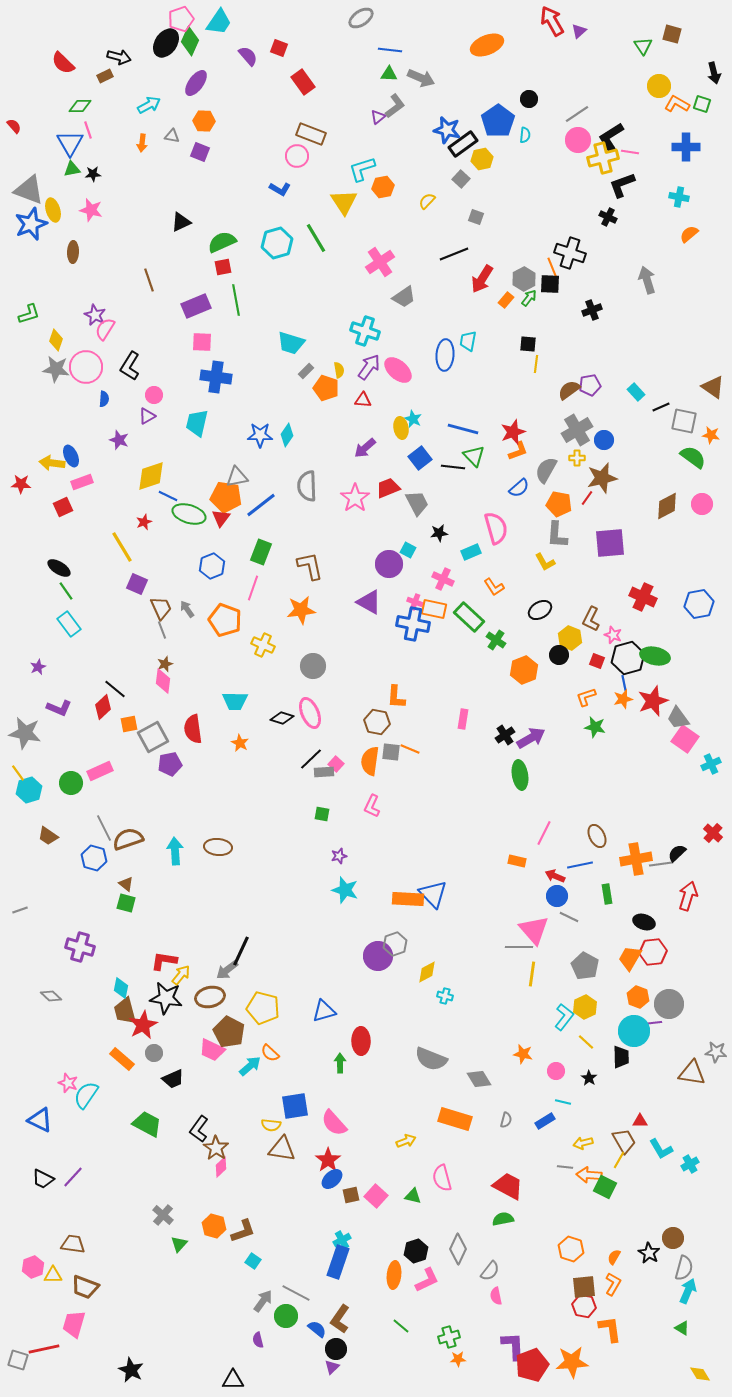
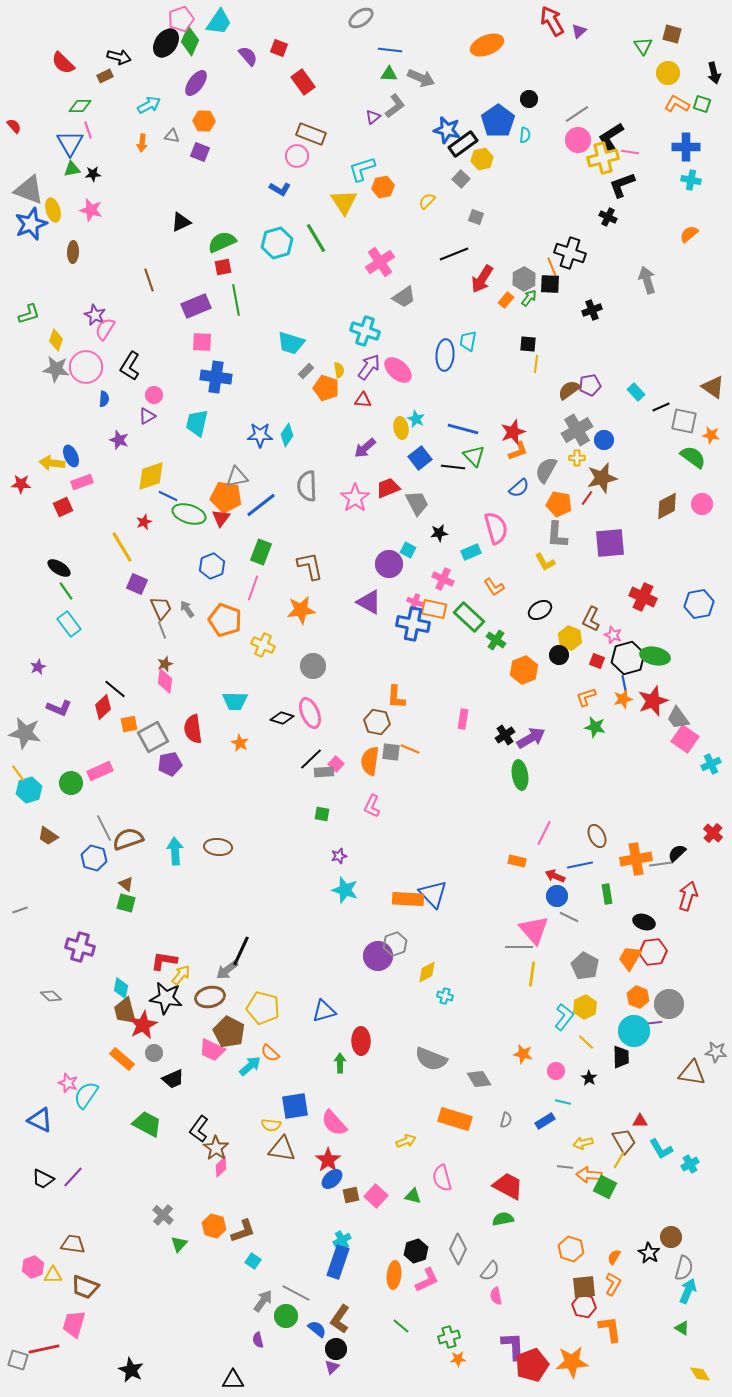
yellow circle at (659, 86): moved 9 px right, 13 px up
purple triangle at (378, 117): moved 5 px left
cyan cross at (679, 197): moved 12 px right, 17 px up
cyan star at (413, 419): moved 3 px right
pink diamond at (163, 681): moved 2 px right
brown circle at (673, 1238): moved 2 px left, 1 px up
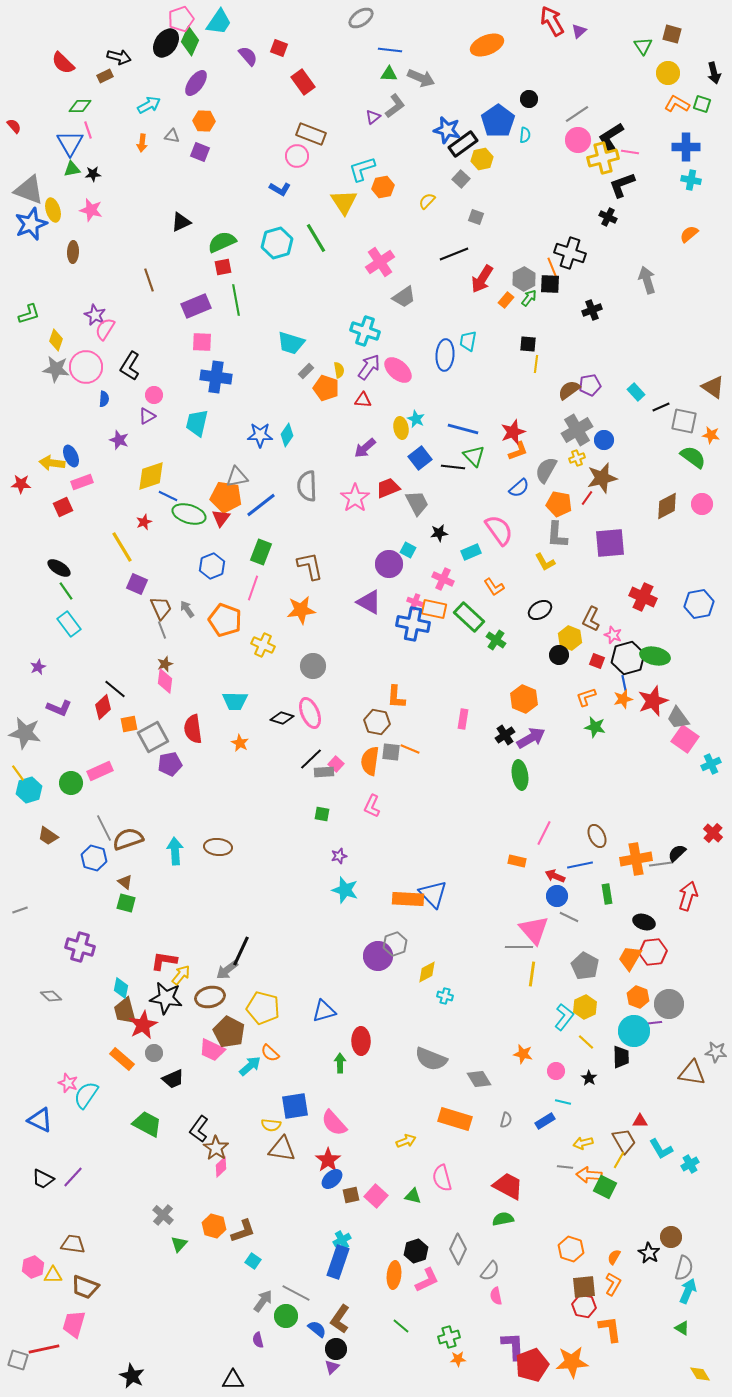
yellow cross at (577, 458): rotated 21 degrees counterclockwise
pink semicircle at (496, 528): moved 3 px right, 2 px down; rotated 20 degrees counterclockwise
orange hexagon at (524, 670): moved 29 px down; rotated 16 degrees counterclockwise
brown triangle at (126, 884): moved 1 px left, 2 px up
black star at (131, 1370): moved 1 px right, 6 px down
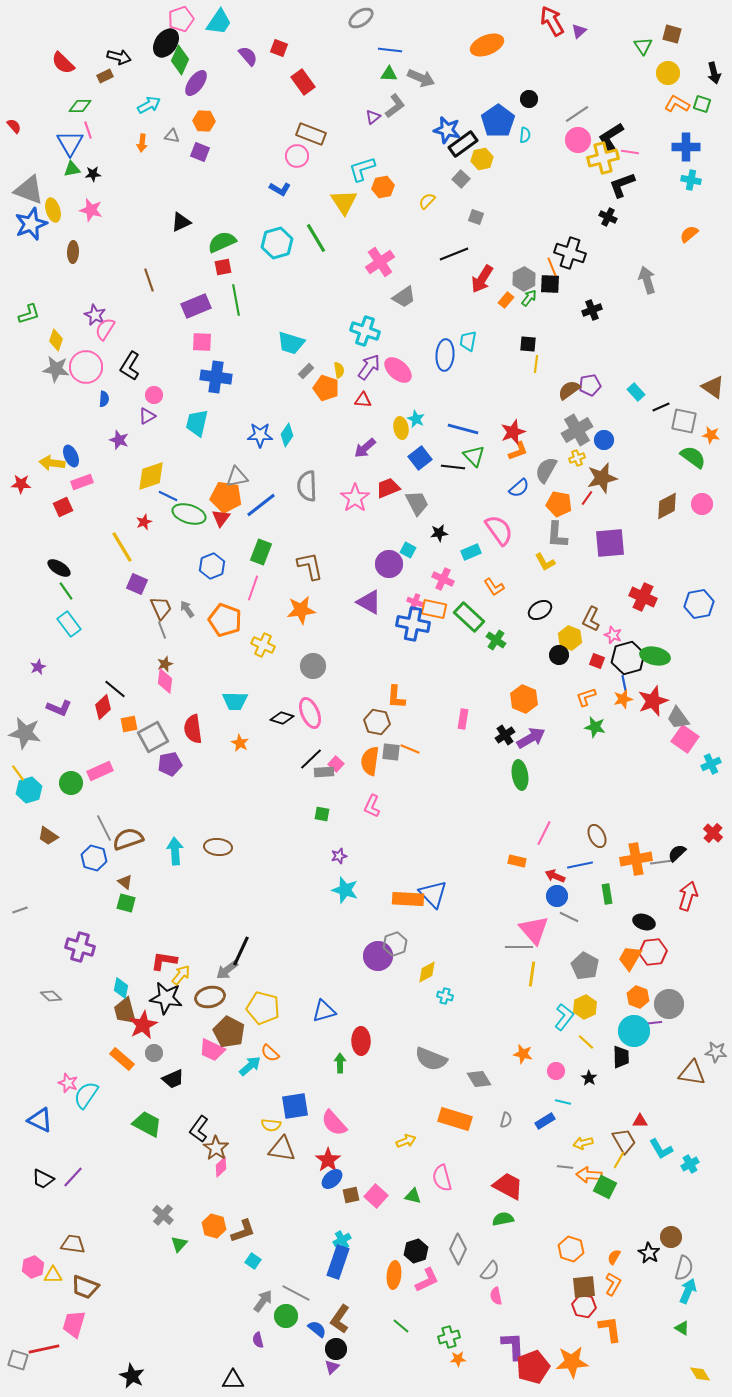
green diamond at (190, 41): moved 10 px left, 19 px down
gray line at (661, 864): moved 1 px right, 2 px up
red pentagon at (532, 1365): moved 1 px right, 2 px down
